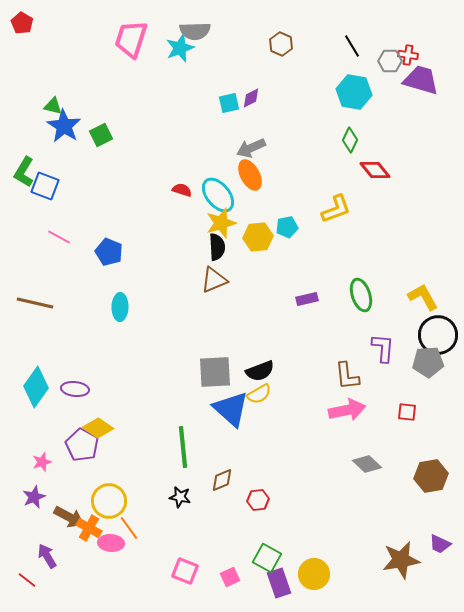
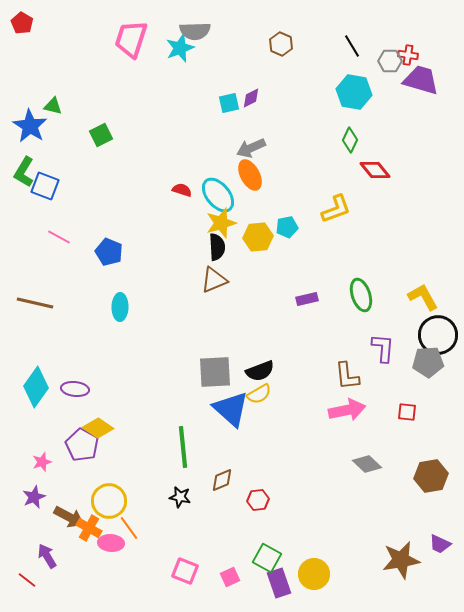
blue star at (64, 126): moved 34 px left
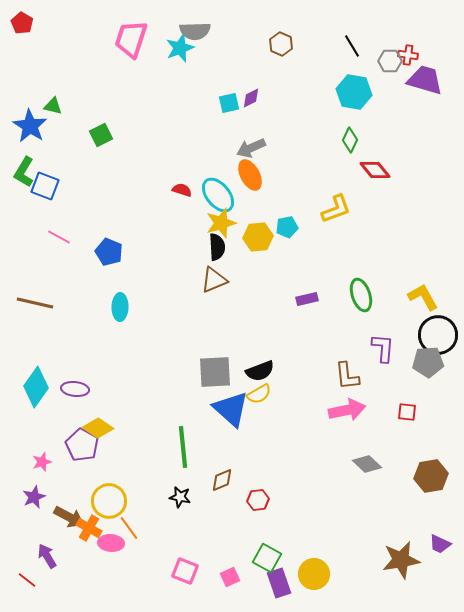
purple trapezoid at (421, 80): moved 4 px right
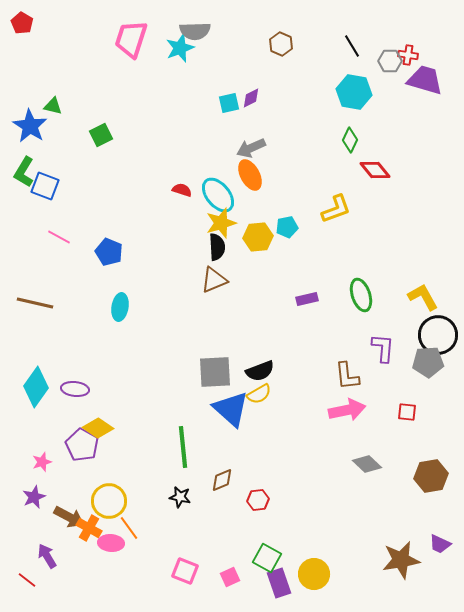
cyan ellipse at (120, 307): rotated 8 degrees clockwise
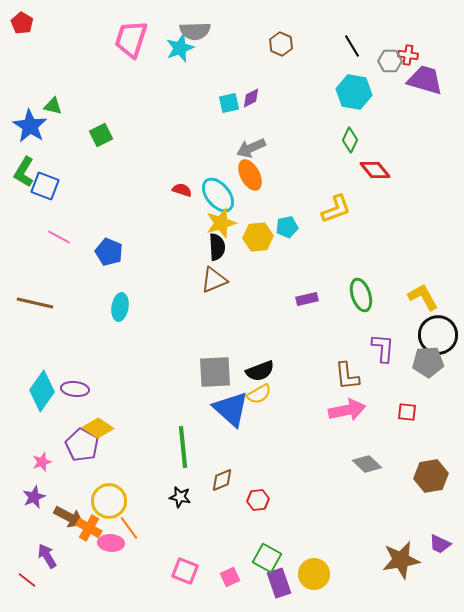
cyan diamond at (36, 387): moved 6 px right, 4 px down
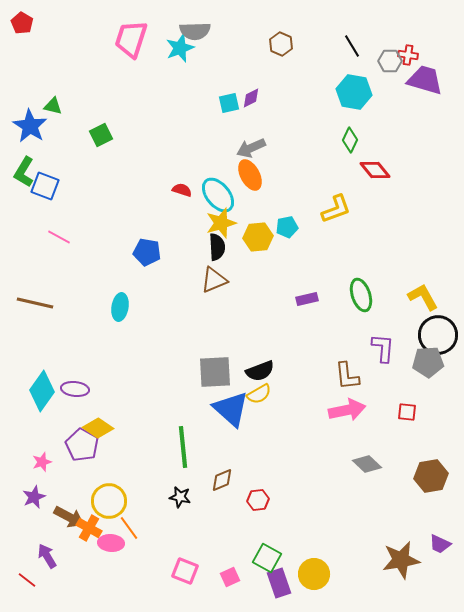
blue pentagon at (109, 252): moved 38 px right; rotated 12 degrees counterclockwise
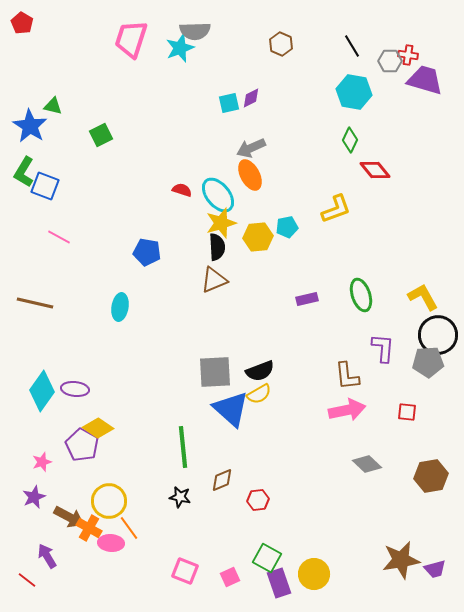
purple trapezoid at (440, 544): moved 5 px left, 25 px down; rotated 40 degrees counterclockwise
